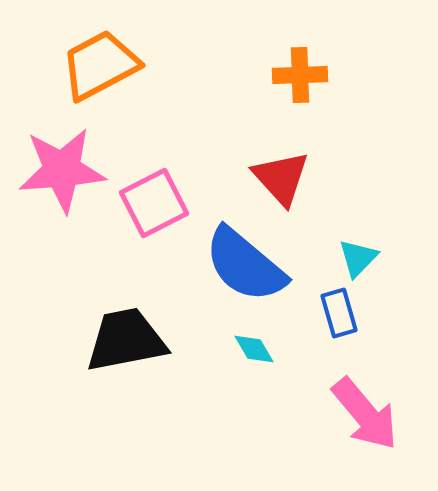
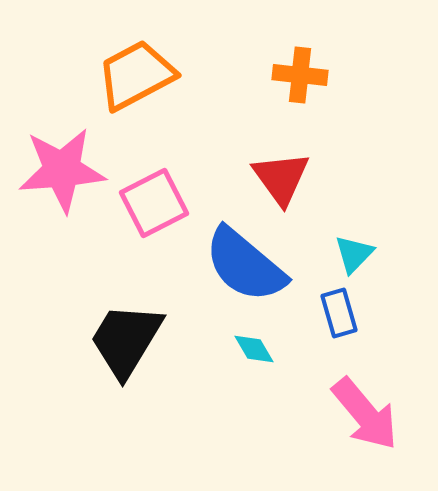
orange trapezoid: moved 36 px right, 10 px down
orange cross: rotated 8 degrees clockwise
red triangle: rotated 6 degrees clockwise
cyan triangle: moved 4 px left, 4 px up
black trapezoid: rotated 48 degrees counterclockwise
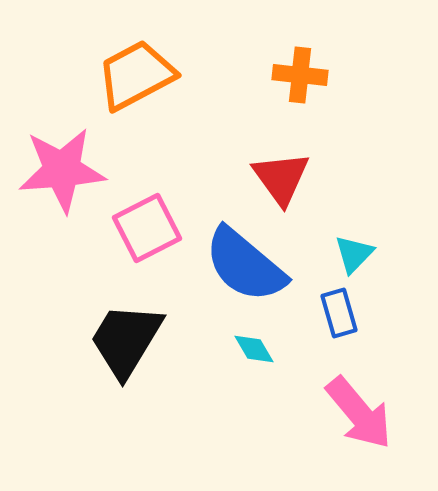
pink square: moved 7 px left, 25 px down
pink arrow: moved 6 px left, 1 px up
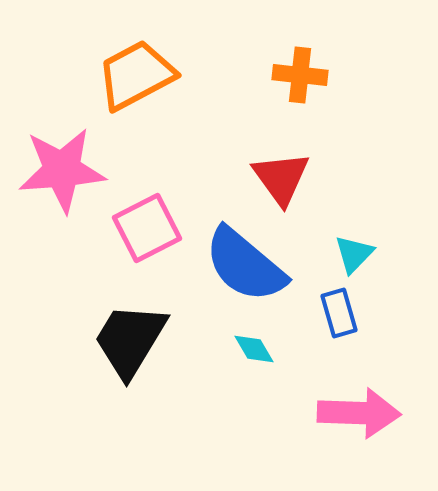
black trapezoid: moved 4 px right
pink arrow: rotated 48 degrees counterclockwise
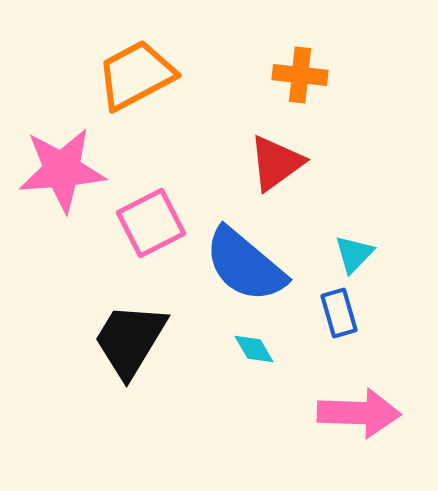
red triangle: moved 5 px left, 15 px up; rotated 30 degrees clockwise
pink square: moved 4 px right, 5 px up
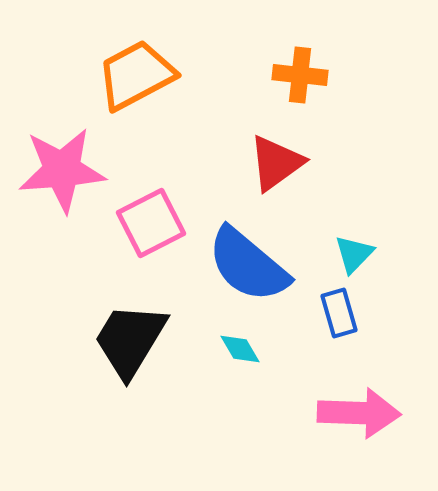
blue semicircle: moved 3 px right
cyan diamond: moved 14 px left
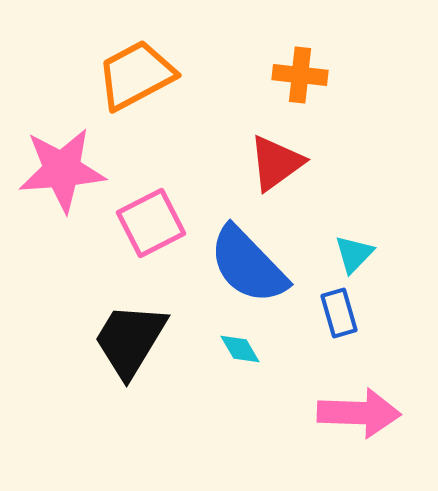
blue semicircle: rotated 6 degrees clockwise
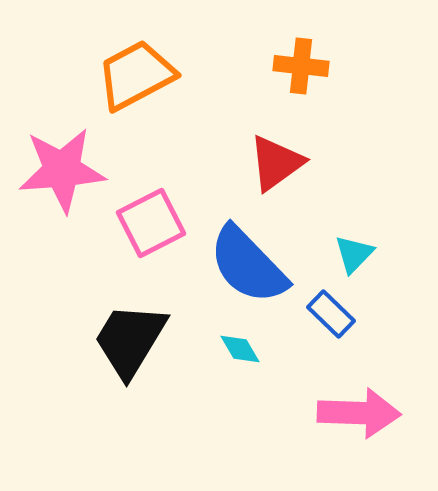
orange cross: moved 1 px right, 9 px up
blue rectangle: moved 8 px left, 1 px down; rotated 30 degrees counterclockwise
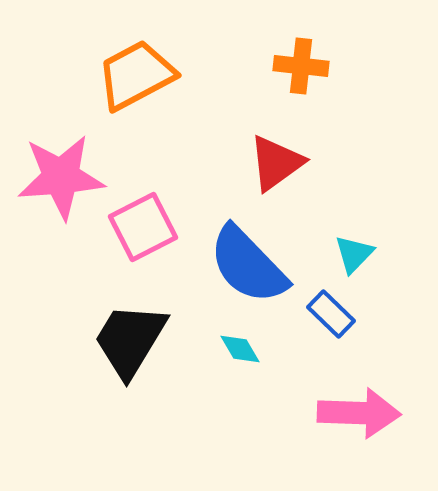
pink star: moved 1 px left, 7 px down
pink square: moved 8 px left, 4 px down
